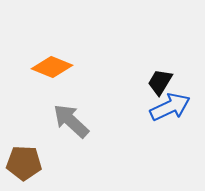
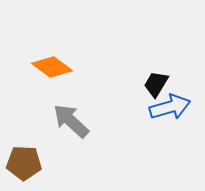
orange diamond: rotated 15 degrees clockwise
black trapezoid: moved 4 px left, 2 px down
blue arrow: rotated 9 degrees clockwise
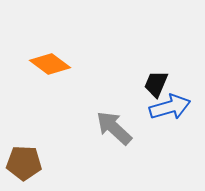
orange diamond: moved 2 px left, 3 px up
black trapezoid: rotated 8 degrees counterclockwise
gray arrow: moved 43 px right, 7 px down
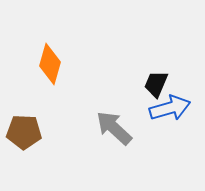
orange diamond: rotated 69 degrees clockwise
blue arrow: moved 1 px down
brown pentagon: moved 31 px up
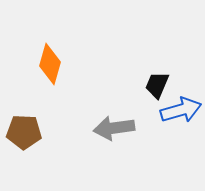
black trapezoid: moved 1 px right, 1 px down
blue arrow: moved 11 px right, 2 px down
gray arrow: rotated 51 degrees counterclockwise
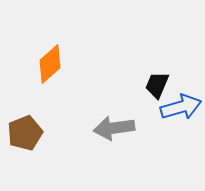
orange diamond: rotated 33 degrees clockwise
blue arrow: moved 3 px up
brown pentagon: moved 1 px right, 1 px down; rotated 24 degrees counterclockwise
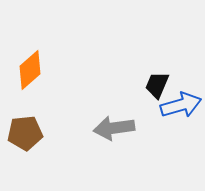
orange diamond: moved 20 px left, 6 px down
blue arrow: moved 2 px up
brown pentagon: rotated 16 degrees clockwise
